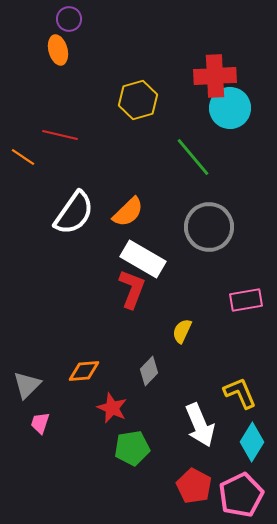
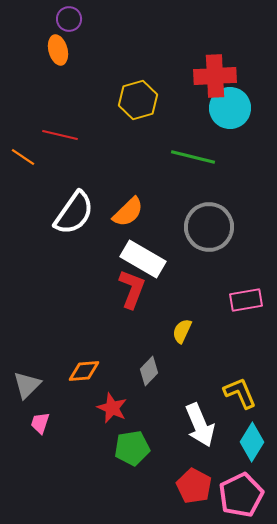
green line: rotated 36 degrees counterclockwise
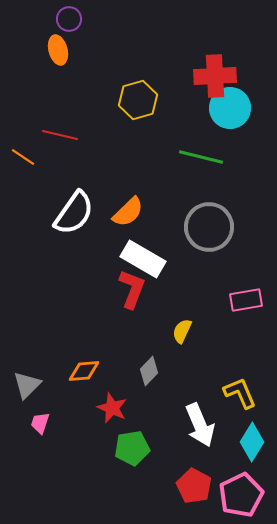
green line: moved 8 px right
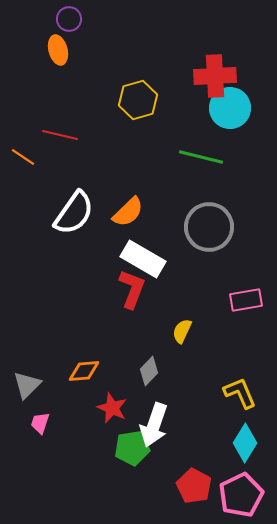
white arrow: moved 46 px left; rotated 42 degrees clockwise
cyan diamond: moved 7 px left, 1 px down
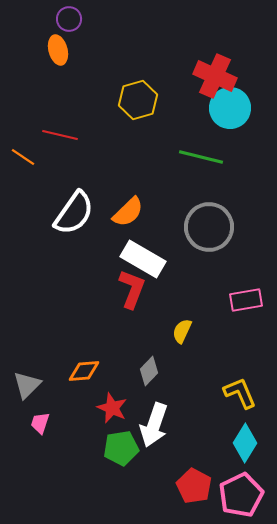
red cross: rotated 27 degrees clockwise
green pentagon: moved 11 px left
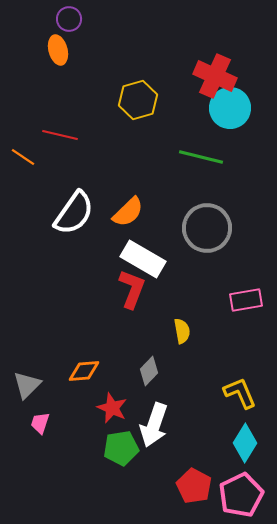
gray circle: moved 2 px left, 1 px down
yellow semicircle: rotated 145 degrees clockwise
